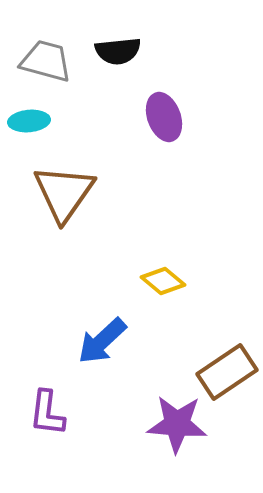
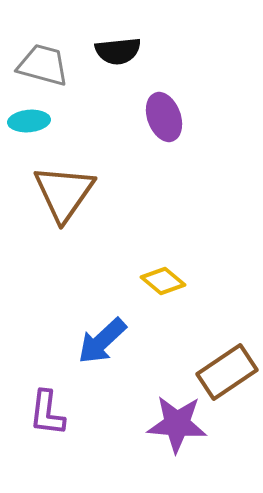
gray trapezoid: moved 3 px left, 4 px down
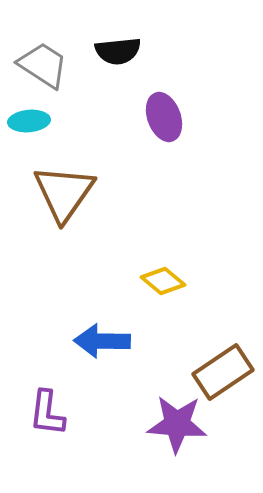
gray trapezoid: rotated 18 degrees clockwise
blue arrow: rotated 44 degrees clockwise
brown rectangle: moved 4 px left
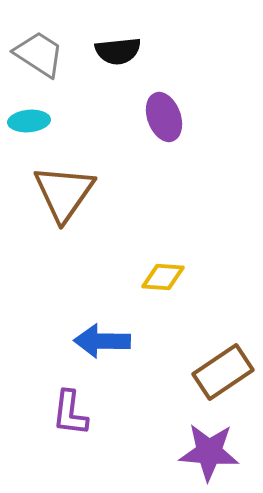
gray trapezoid: moved 4 px left, 11 px up
yellow diamond: moved 4 px up; rotated 36 degrees counterclockwise
purple L-shape: moved 23 px right
purple star: moved 32 px right, 28 px down
